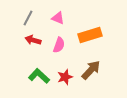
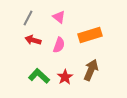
pink triangle: moved 1 px right, 1 px up; rotated 16 degrees clockwise
brown arrow: rotated 20 degrees counterclockwise
red star: rotated 14 degrees counterclockwise
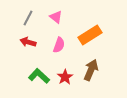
pink triangle: moved 3 px left
orange rectangle: rotated 15 degrees counterclockwise
red arrow: moved 5 px left, 2 px down
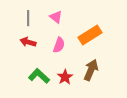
gray line: rotated 28 degrees counterclockwise
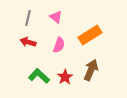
gray line: rotated 14 degrees clockwise
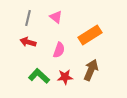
pink semicircle: moved 5 px down
red star: rotated 28 degrees clockwise
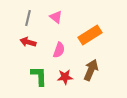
green L-shape: rotated 45 degrees clockwise
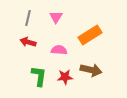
pink triangle: rotated 24 degrees clockwise
pink semicircle: rotated 105 degrees counterclockwise
brown arrow: rotated 80 degrees clockwise
green L-shape: rotated 10 degrees clockwise
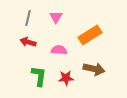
brown arrow: moved 3 px right, 1 px up
red star: moved 1 px right, 1 px down
